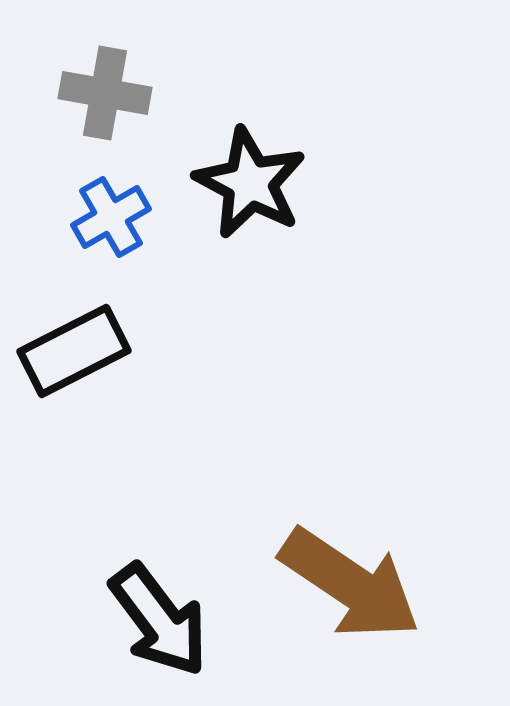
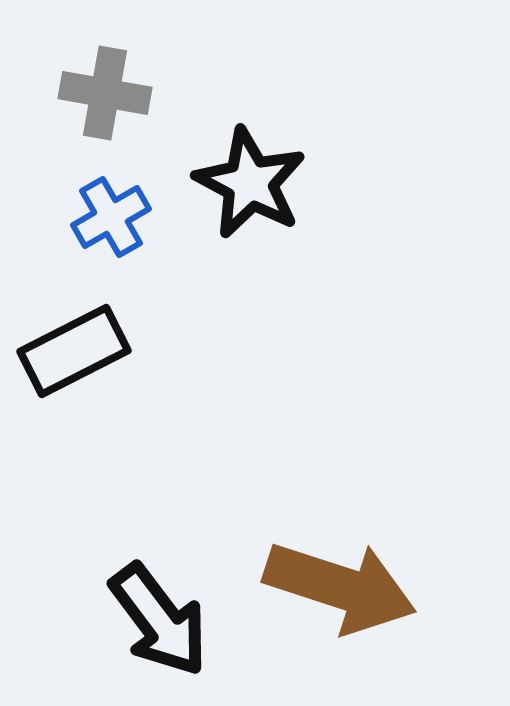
brown arrow: moved 10 px left, 3 px down; rotated 16 degrees counterclockwise
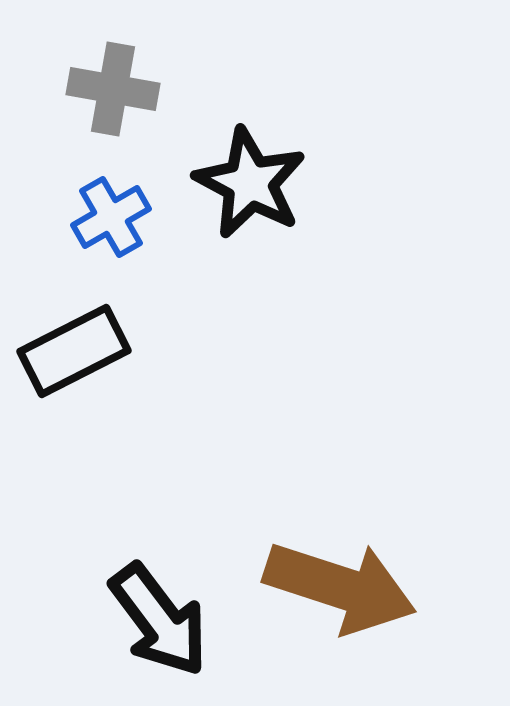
gray cross: moved 8 px right, 4 px up
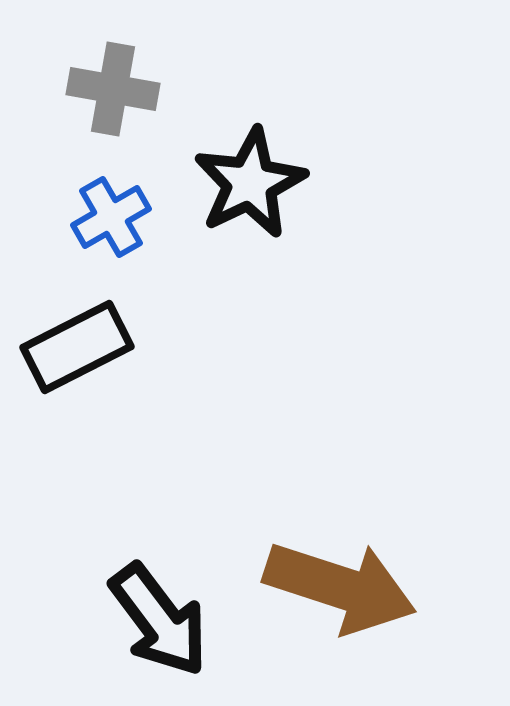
black star: rotated 18 degrees clockwise
black rectangle: moved 3 px right, 4 px up
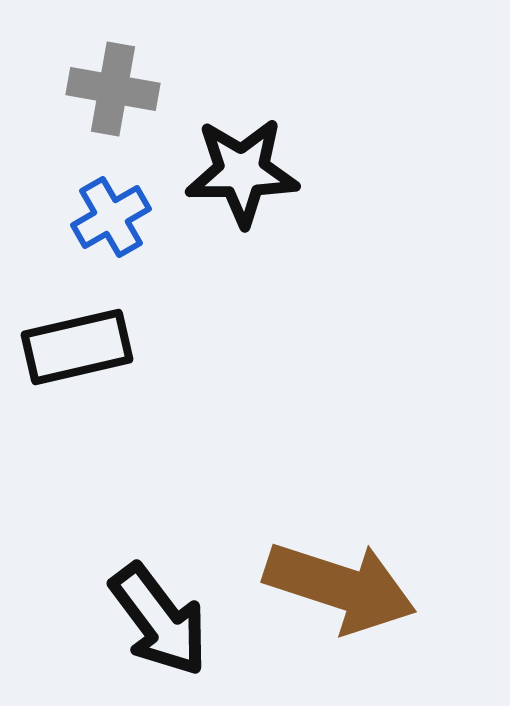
black star: moved 8 px left, 11 px up; rotated 25 degrees clockwise
black rectangle: rotated 14 degrees clockwise
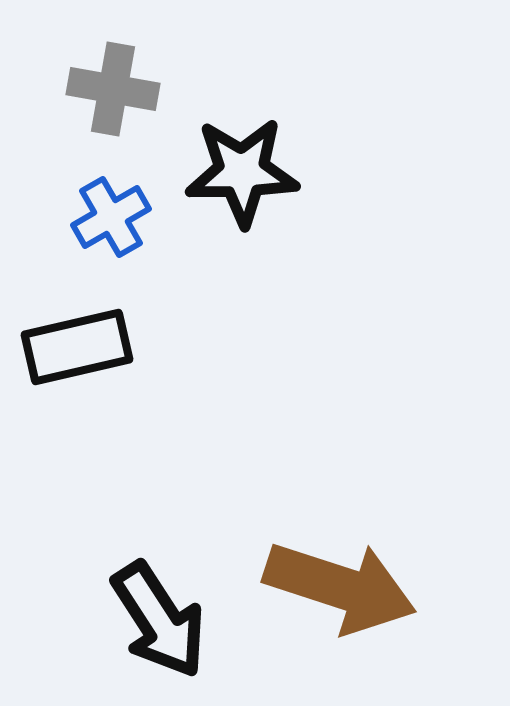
black arrow: rotated 4 degrees clockwise
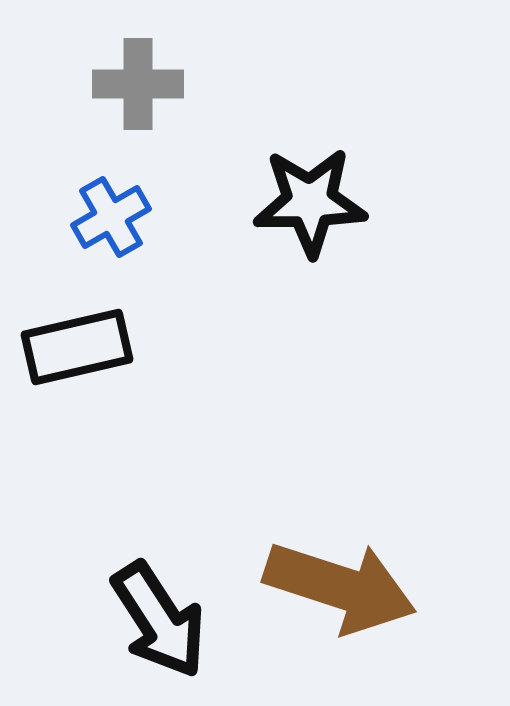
gray cross: moved 25 px right, 5 px up; rotated 10 degrees counterclockwise
black star: moved 68 px right, 30 px down
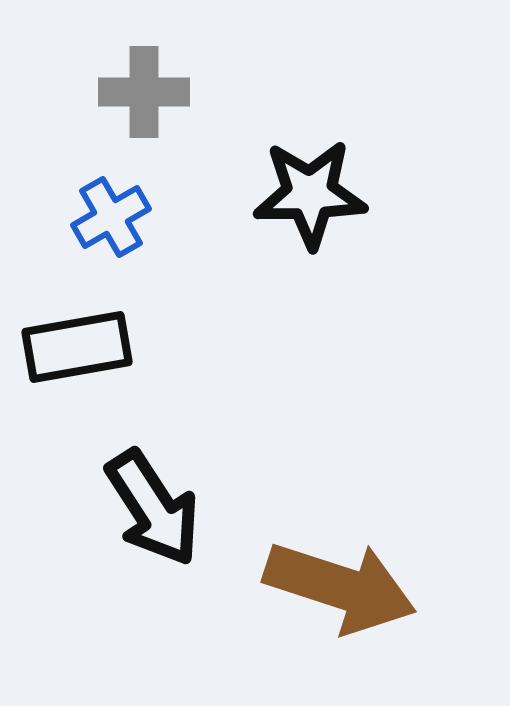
gray cross: moved 6 px right, 8 px down
black star: moved 8 px up
black rectangle: rotated 3 degrees clockwise
black arrow: moved 6 px left, 112 px up
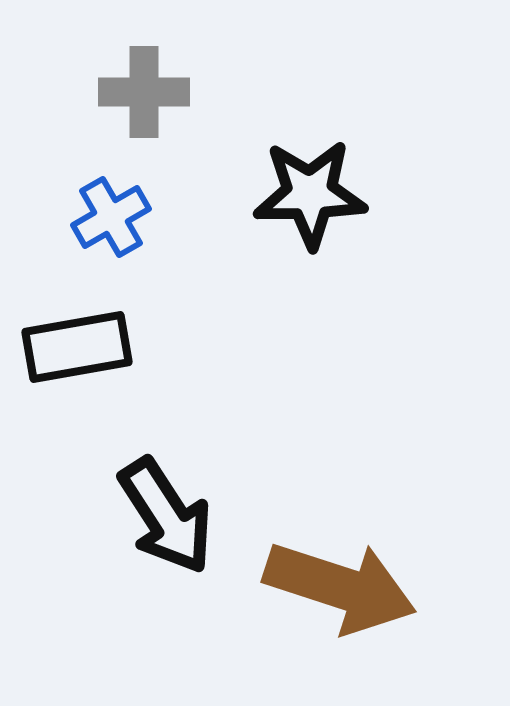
black arrow: moved 13 px right, 8 px down
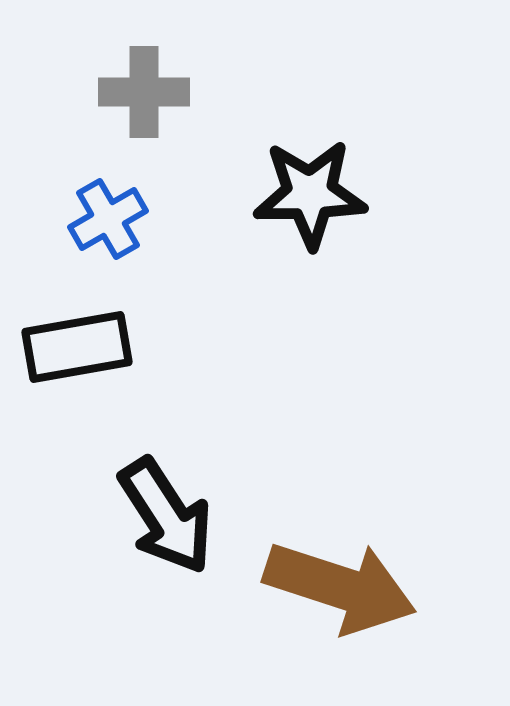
blue cross: moved 3 px left, 2 px down
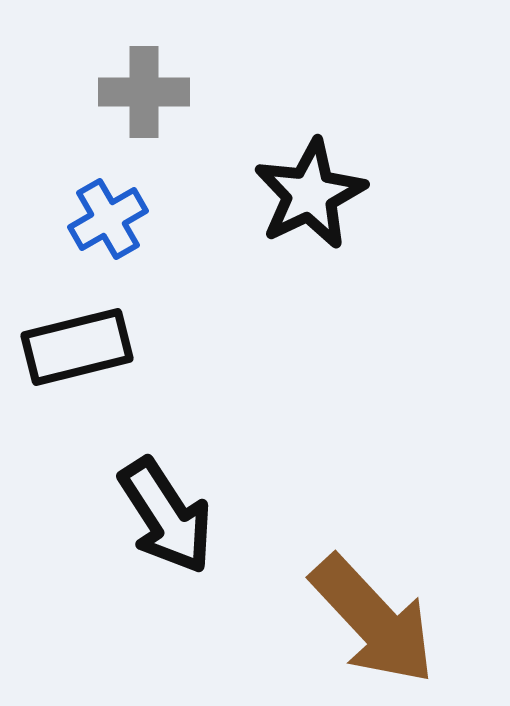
black star: rotated 25 degrees counterclockwise
black rectangle: rotated 4 degrees counterclockwise
brown arrow: moved 33 px right, 33 px down; rotated 29 degrees clockwise
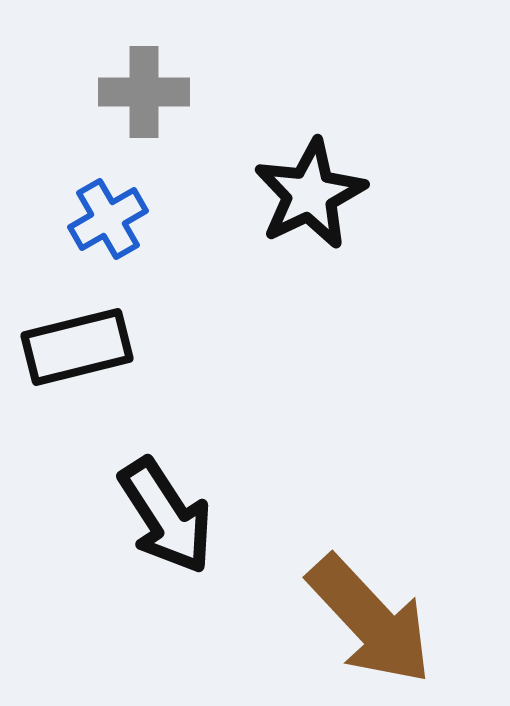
brown arrow: moved 3 px left
